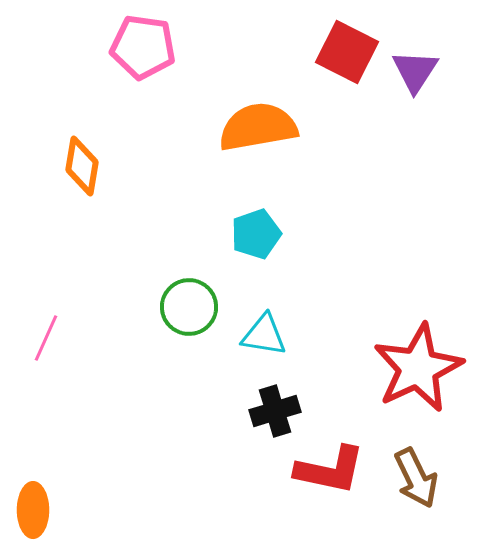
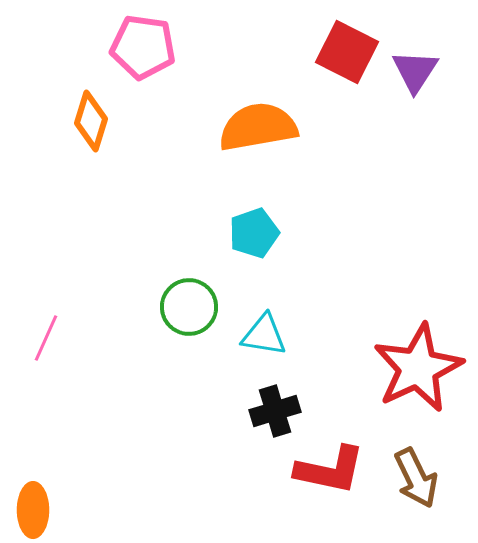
orange diamond: moved 9 px right, 45 px up; rotated 8 degrees clockwise
cyan pentagon: moved 2 px left, 1 px up
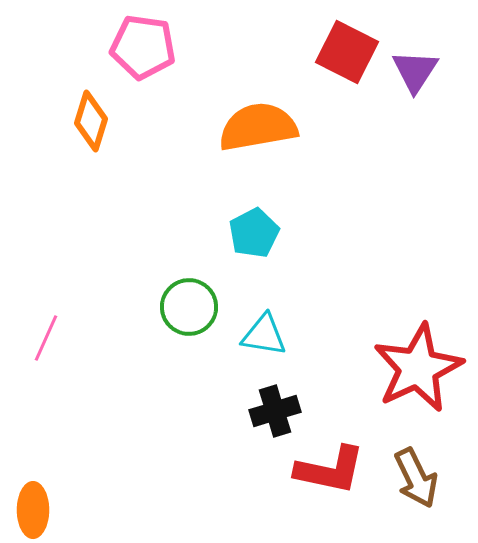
cyan pentagon: rotated 9 degrees counterclockwise
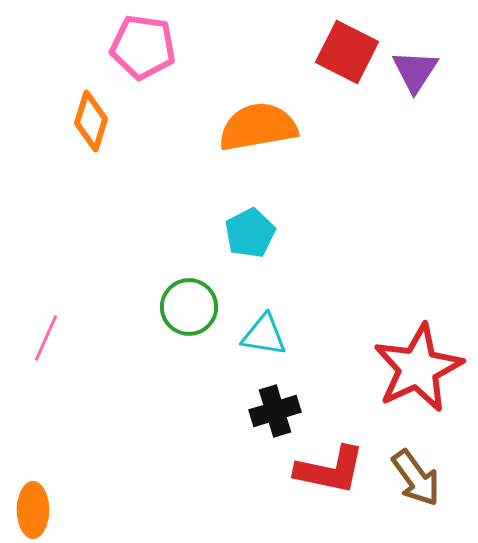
cyan pentagon: moved 4 px left
brown arrow: rotated 10 degrees counterclockwise
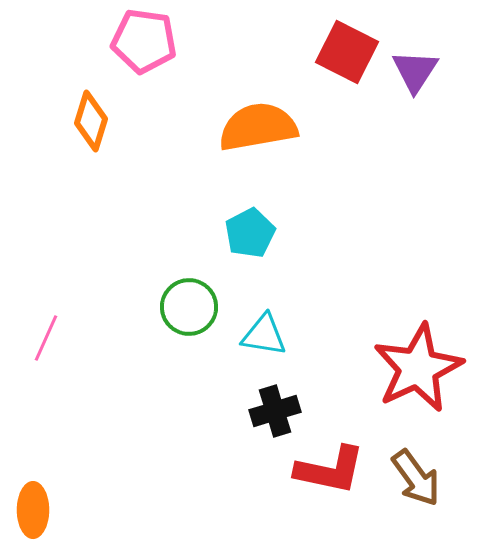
pink pentagon: moved 1 px right, 6 px up
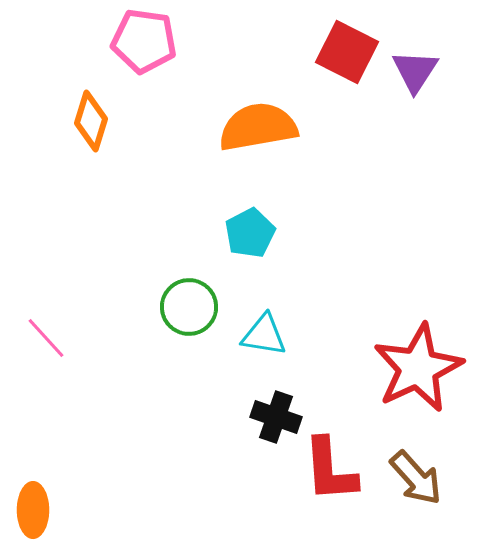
pink line: rotated 66 degrees counterclockwise
black cross: moved 1 px right, 6 px down; rotated 36 degrees clockwise
red L-shape: rotated 74 degrees clockwise
brown arrow: rotated 6 degrees counterclockwise
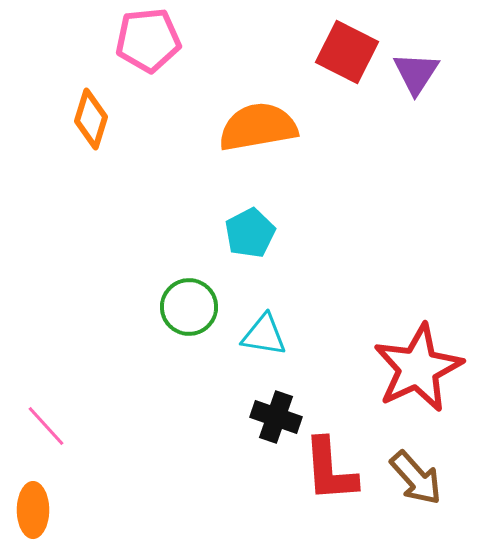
pink pentagon: moved 4 px right, 1 px up; rotated 14 degrees counterclockwise
purple triangle: moved 1 px right, 2 px down
orange diamond: moved 2 px up
pink line: moved 88 px down
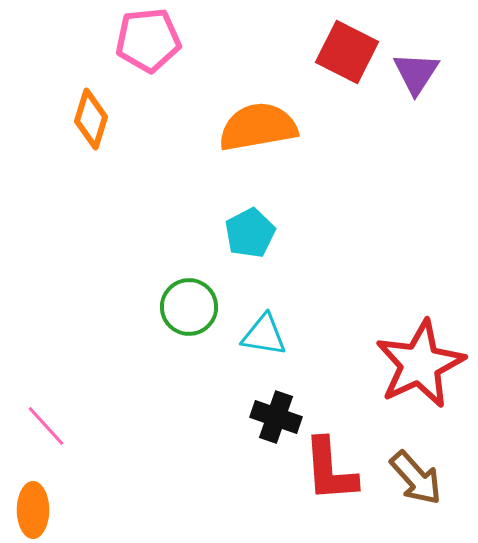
red star: moved 2 px right, 4 px up
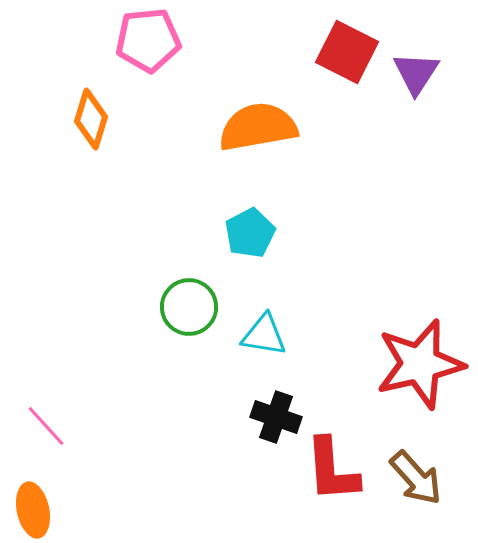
red star: rotated 12 degrees clockwise
red L-shape: moved 2 px right
orange ellipse: rotated 12 degrees counterclockwise
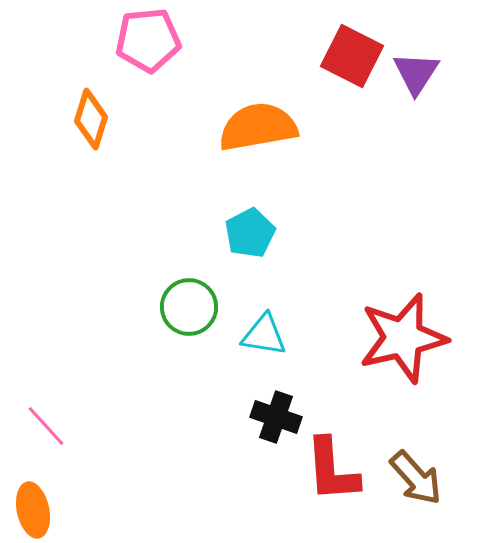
red square: moved 5 px right, 4 px down
red star: moved 17 px left, 26 px up
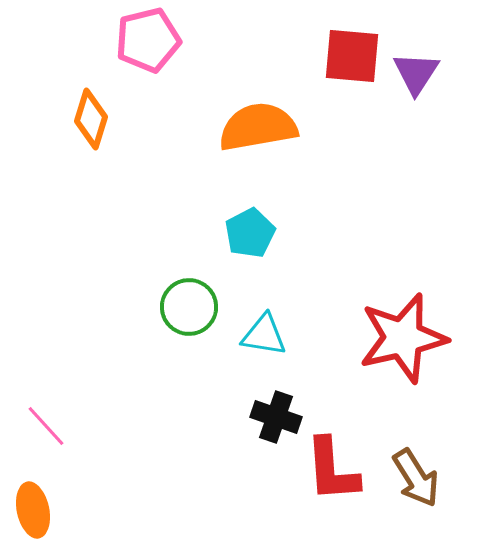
pink pentagon: rotated 8 degrees counterclockwise
red square: rotated 22 degrees counterclockwise
brown arrow: rotated 10 degrees clockwise
